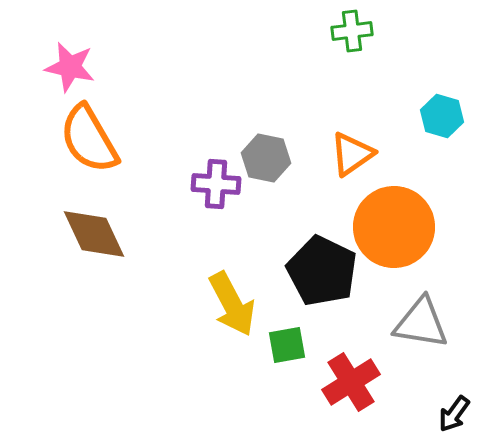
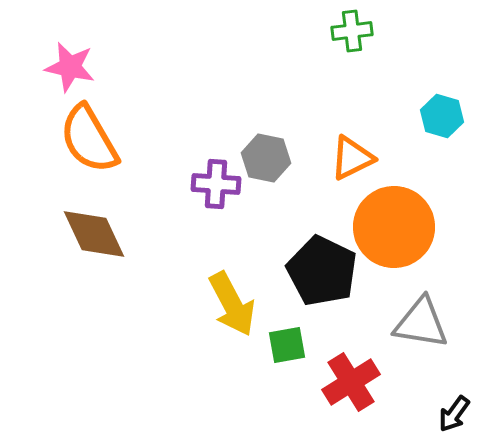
orange triangle: moved 4 px down; rotated 9 degrees clockwise
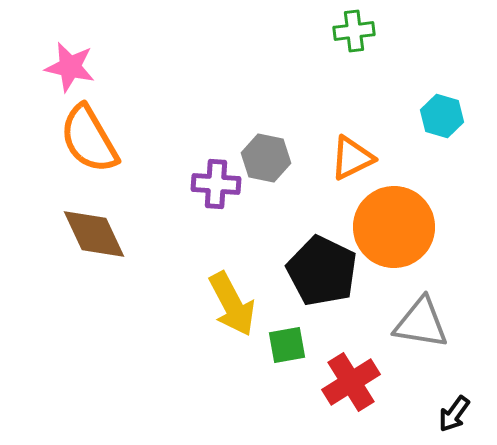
green cross: moved 2 px right
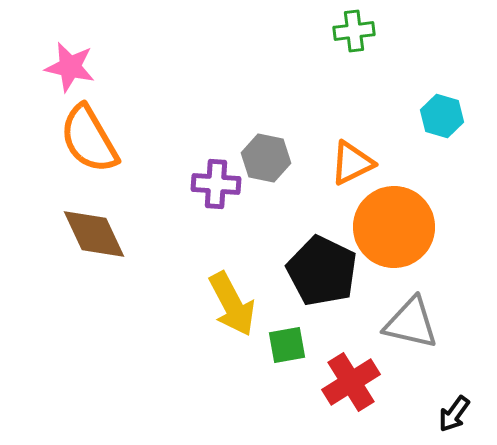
orange triangle: moved 5 px down
gray triangle: moved 10 px left; rotated 4 degrees clockwise
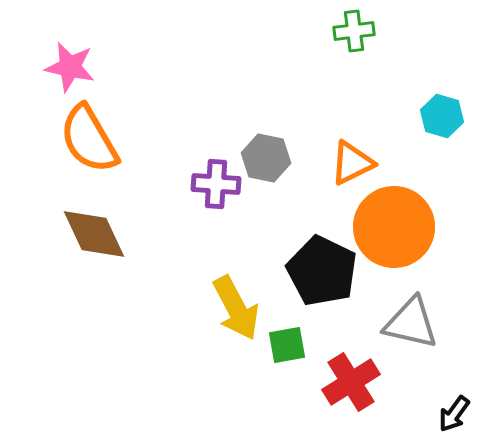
yellow arrow: moved 4 px right, 4 px down
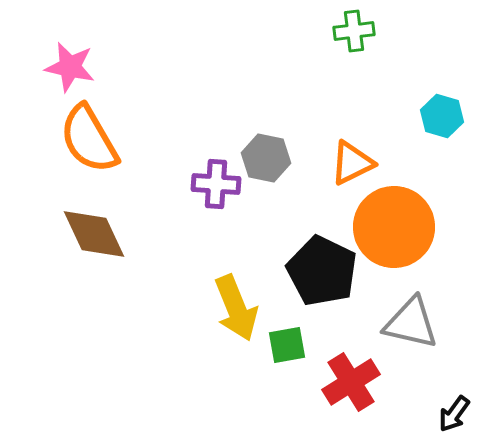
yellow arrow: rotated 6 degrees clockwise
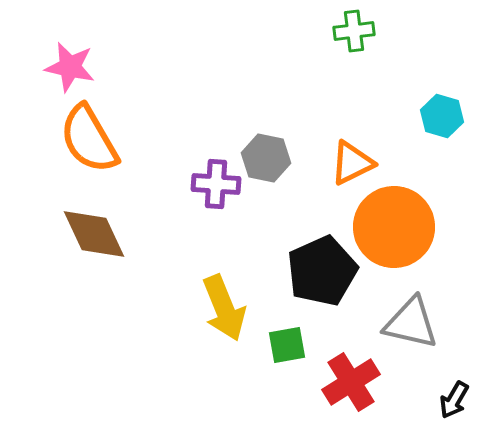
black pentagon: rotated 22 degrees clockwise
yellow arrow: moved 12 px left
black arrow: moved 14 px up; rotated 6 degrees counterclockwise
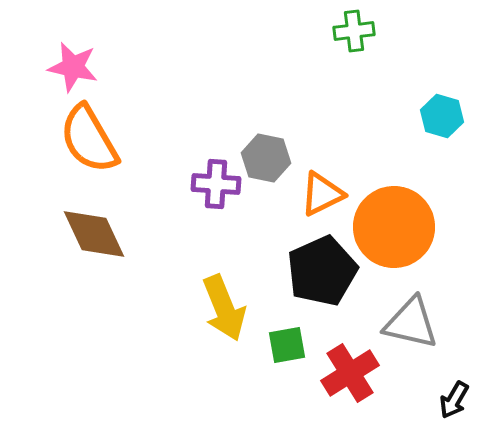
pink star: moved 3 px right
orange triangle: moved 30 px left, 31 px down
red cross: moved 1 px left, 9 px up
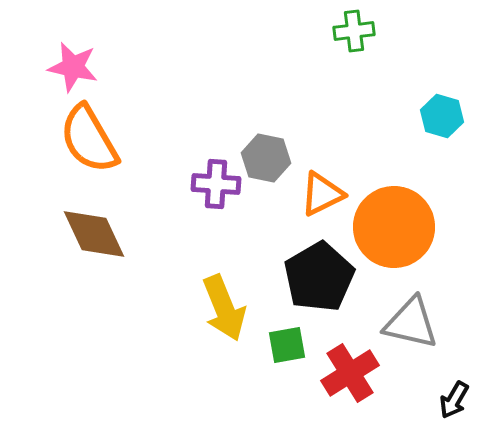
black pentagon: moved 3 px left, 6 px down; rotated 6 degrees counterclockwise
